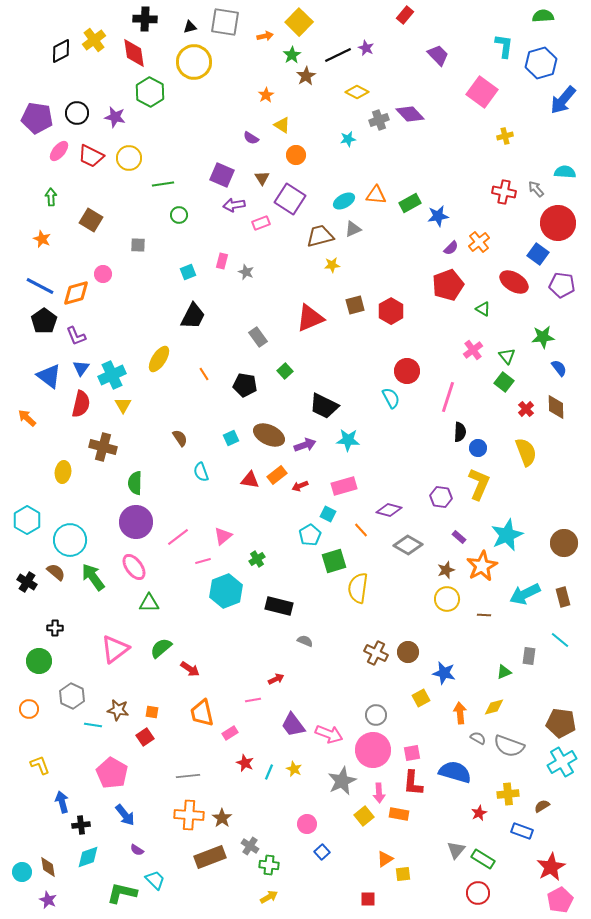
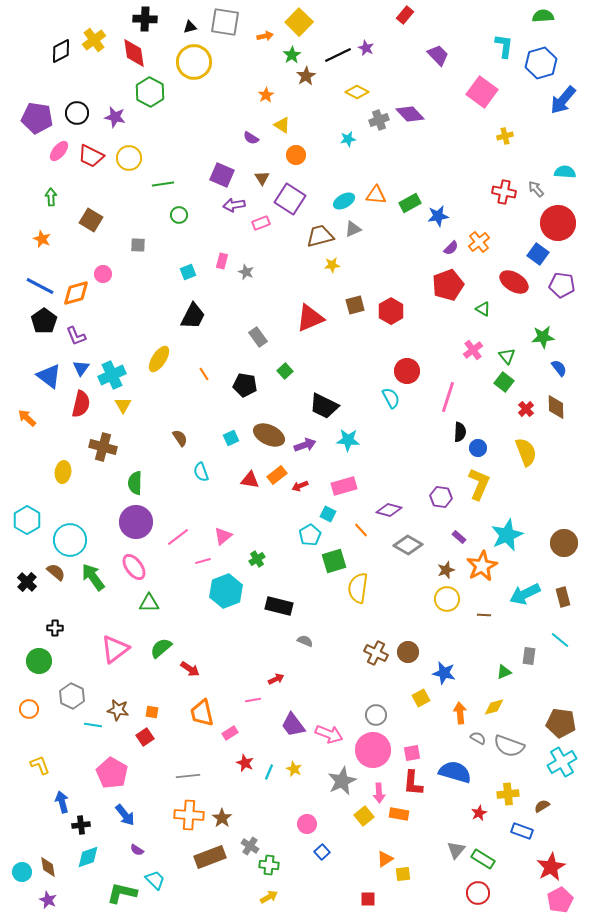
black cross at (27, 582): rotated 12 degrees clockwise
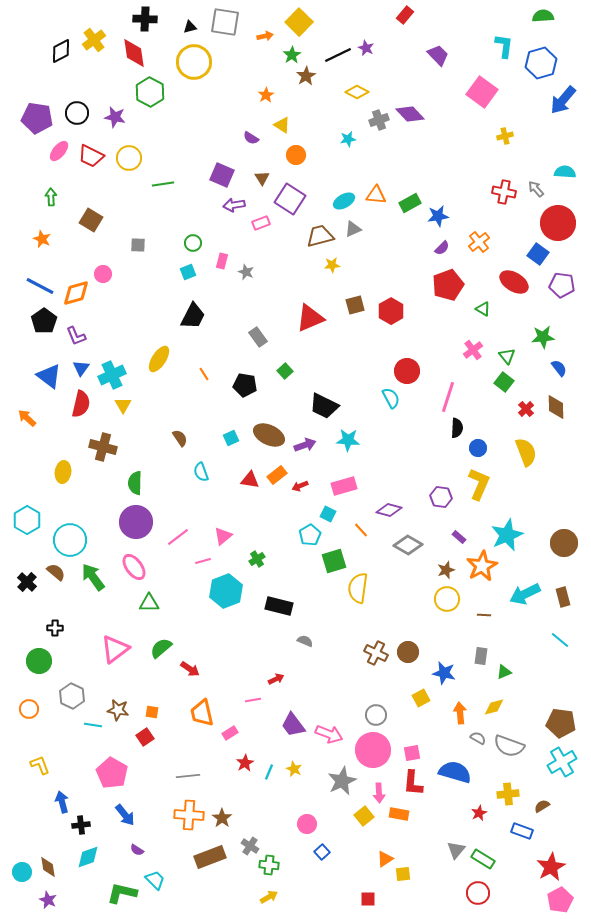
green circle at (179, 215): moved 14 px right, 28 px down
purple semicircle at (451, 248): moved 9 px left
black semicircle at (460, 432): moved 3 px left, 4 px up
gray rectangle at (529, 656): moved 48 px left
red star at (245, 763): rotated 18 degrees clockwise
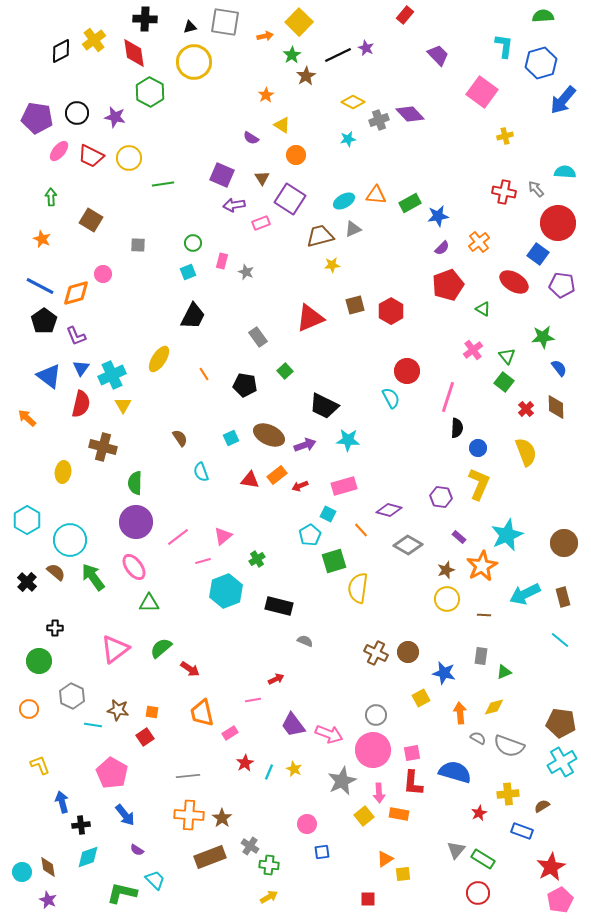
yellow diamond at (357, 92): moved 4 px left, 10 px down
blue square at (322, 852): rotated 35 degrees clockwise
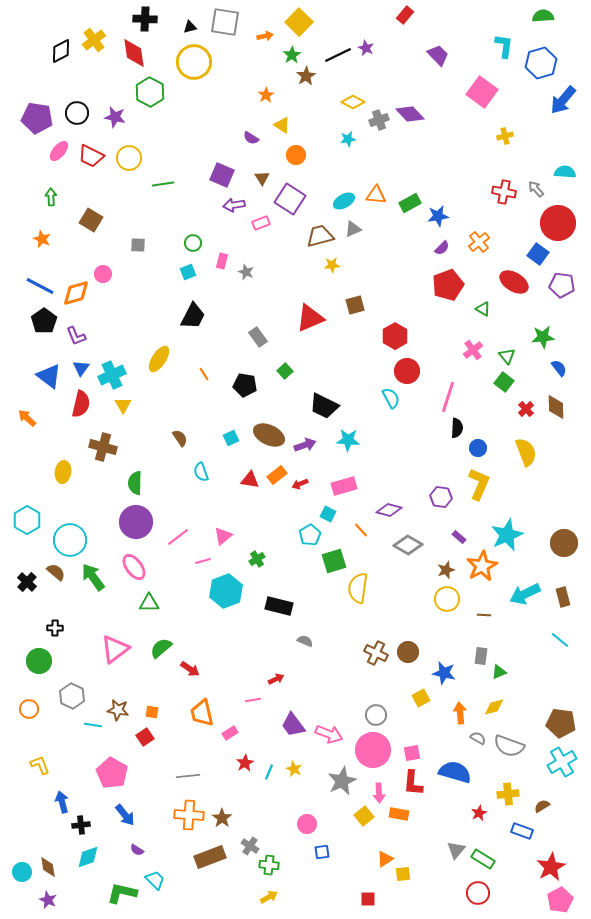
red hexagon at (391, 311): moved 4 px right, 25 px down
red arrow at (300, 486): moved 2 px up
green triangle at (504, 672): moved 5 px left
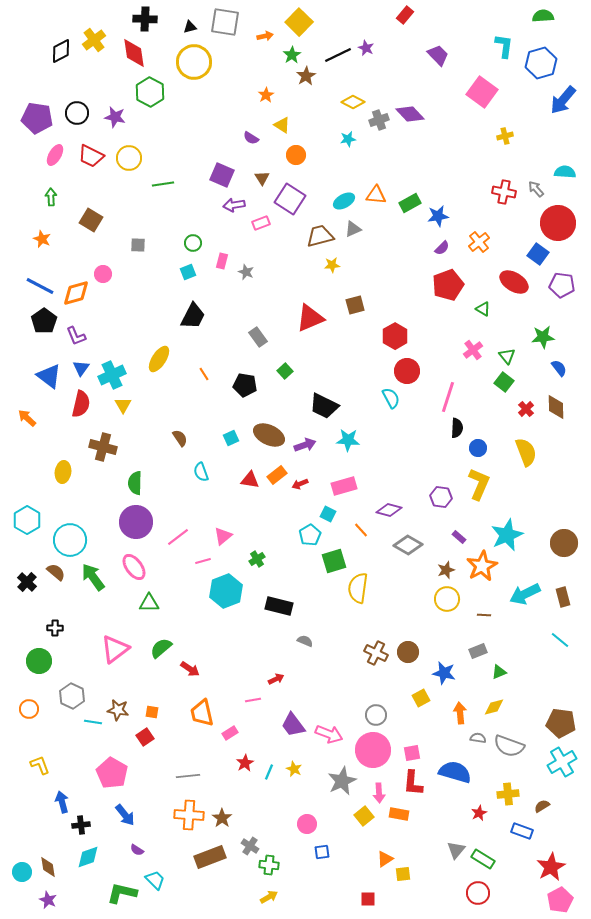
pink ellipse at (59, 151): moved 4 px left, 4 px down; rotated 10 degrees counterclockwise
gray rectangle at (481, 656): moved 3 px left, 5 px up; rotated 60 degrees clockwise
cyan line at (93, 725): moved 3 px up
gray semicircle at (478, 738): rotated 21 degrees counterclockwise
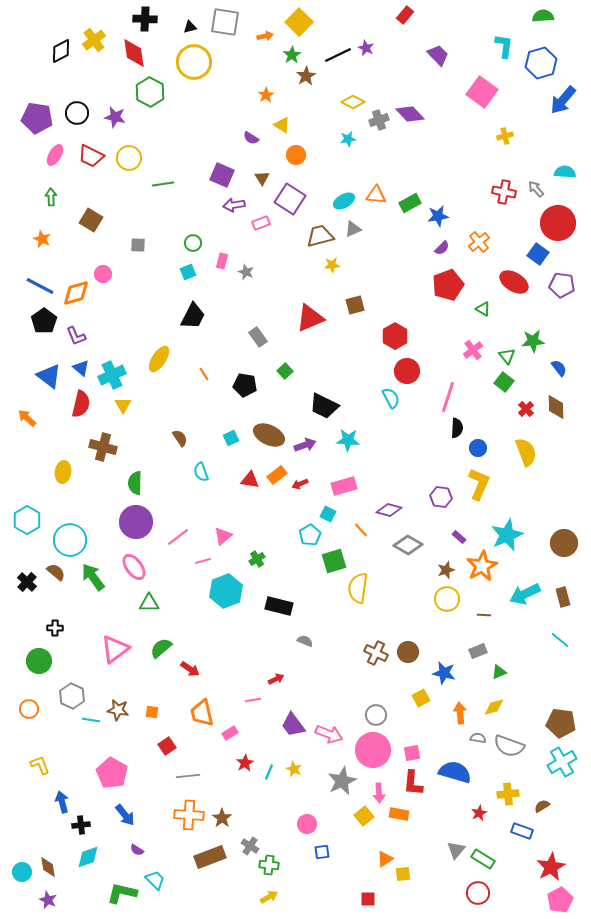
green star at (543, 337): moved 10 px left, 4 px down
blue triangle at (81, 368): rotated 24 degrees counterclockwise
cyan line at (93, 722): moved 2 px left, 2 px up
red square at (145, 737): moved 22 px right, 9 px down
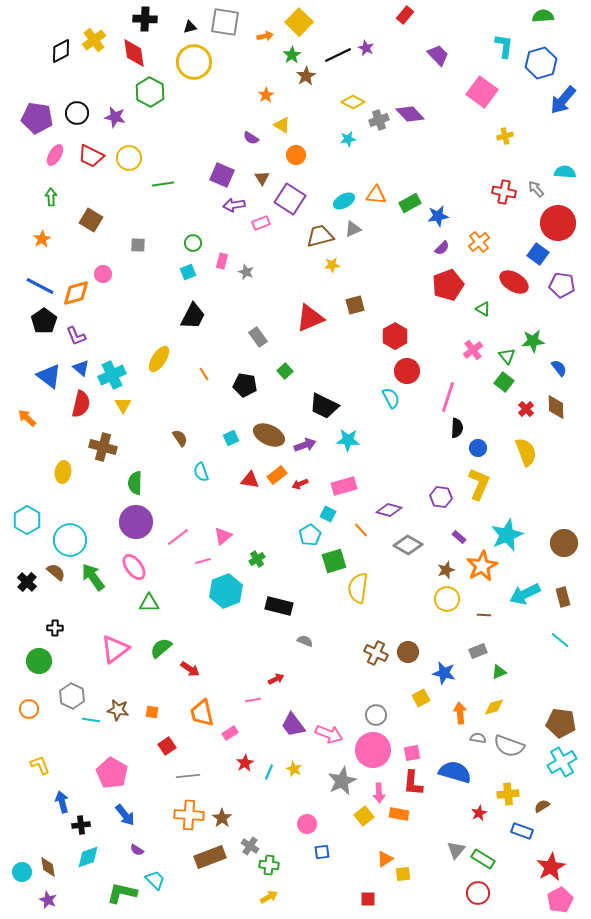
orange star at (42, 239): rotated 18 degrees clockwise
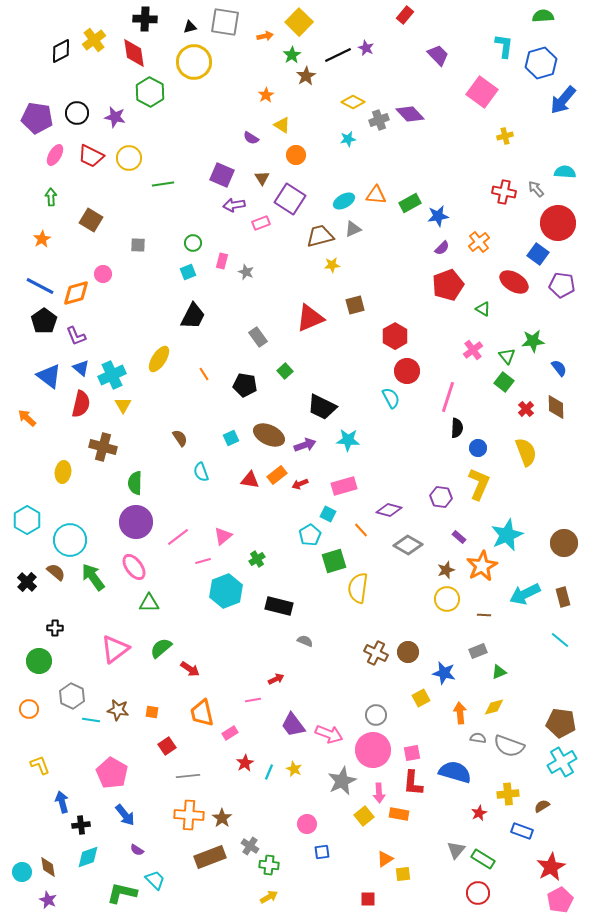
black trapezoid at (324, 406): moved 2 px left, 1 px down
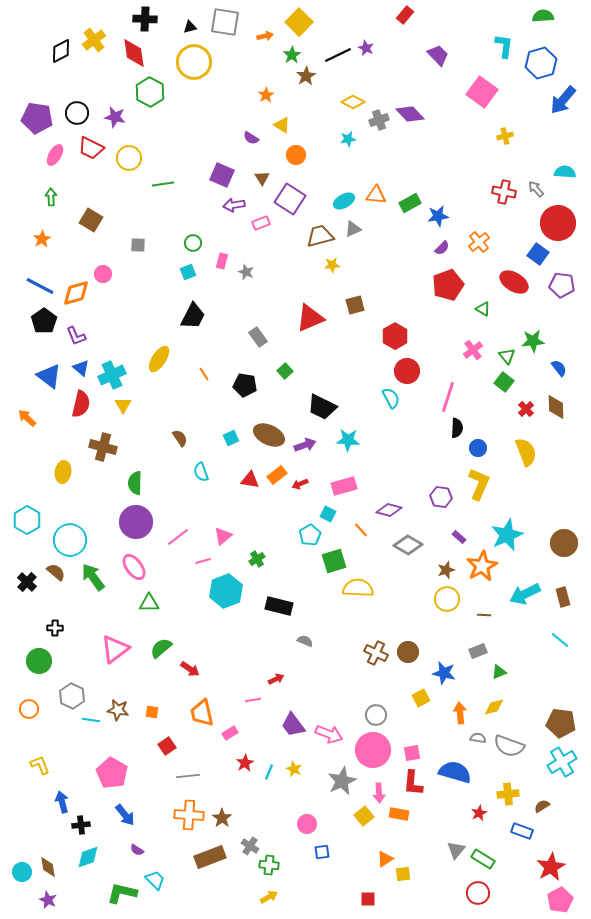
red trapezoid at (91, 156): moved 8 px up
yellow semicircle at (358, 588): rotated 84 degrees clockwise
